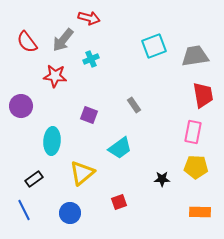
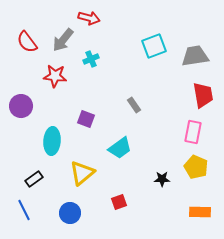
purple square: moved 3 px left, 4 px down
yellow pentagon: rotated 20 degrees clockwise
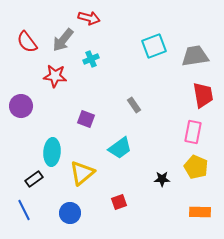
cyan ellipse: moved 11 px down
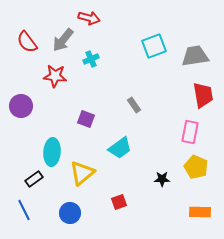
pink rectangle: moved 3 px left
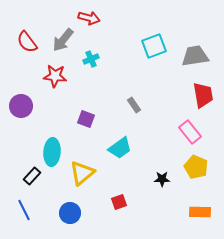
pink rectangle: rotated 50 degrees counterclockwise
black rectangle: moved 2 px left, 3 px up; rotated 12 degrees counterclockwise
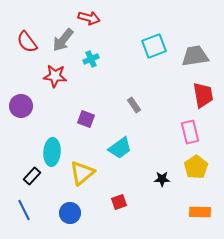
pink rectangle: rotated 25 degrees clockwise
yellow pentagon: rotated 15 degrees clockwise
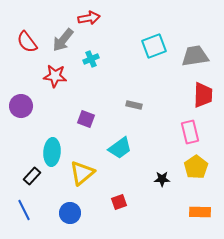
red arrow: rotated 25 degrees counterclockwise
red trapezoid: rotated 12 degrees clockwise
gray rectangle: rotated 42 degrees counterclockwise
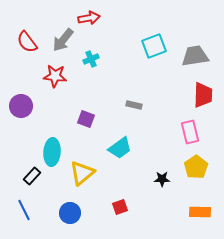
red square: moved 1 px right, 5 px down
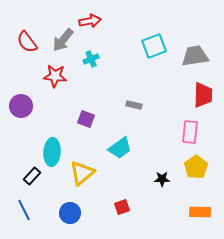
red arrow: moved 1 px right, 3 px down
pink rectangle: rotated 20 degrees clockwise
red square: moved 2 px right
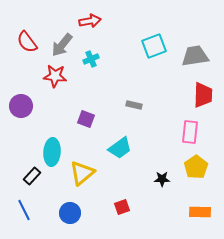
gray arrow: moved 1 px left, 5 px down
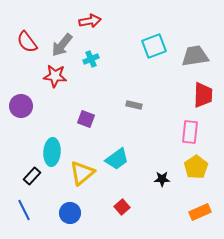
cyan trapezoid: moved 3 px left, 11 px down
red square: rotated 21 degrees counterclockwise
orange rectangle: rotated 25 degrees counterclockwise
